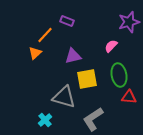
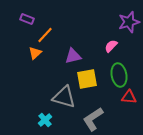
purple rectangle: moved 40 px left, 2 px up
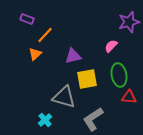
orange triangle: moved 1 px down
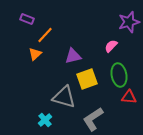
yellow square: rotated 10 degrees counterclockwise
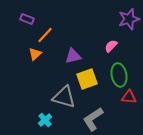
purple star: moved 3 px up
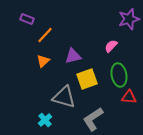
orange triangle: moved 8 px right, 7 px down
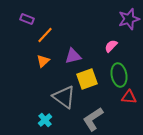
gray triangle: rotated 20 degrees clockwise
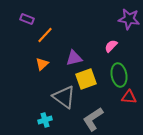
purple star: rotated 25 degrees clockwise
purple triangle: moved 1 px right, 2 px down
orange triangle: moved 1 px left, 3 px down
yellow square: moved 1 px left
cyan cross: rotated 24 degrees clockwise
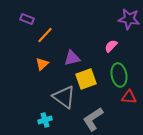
purple triangle: moved 2 px left
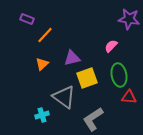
yellow square: moved 1 px right, 1 px up
cyan cross: moved 3 px left, 5 px up
